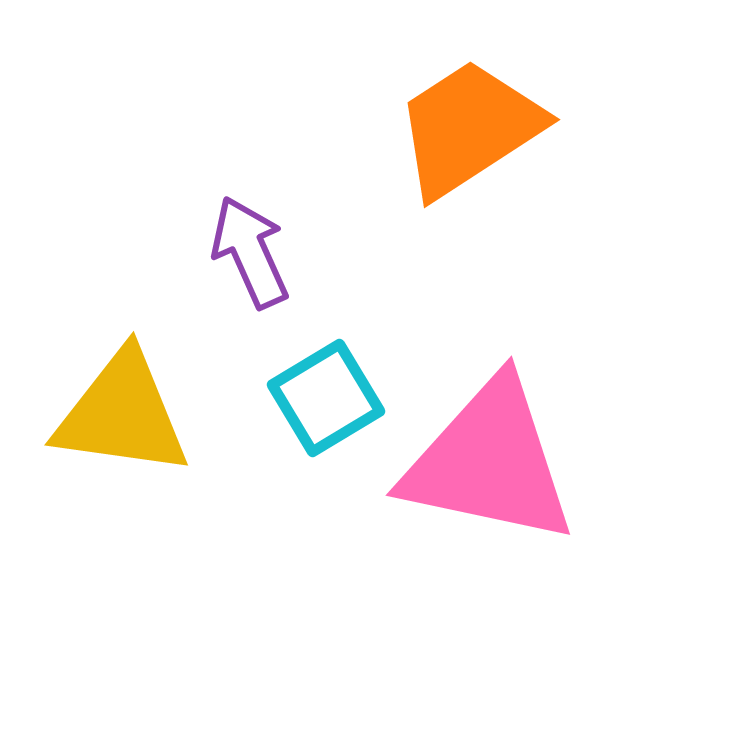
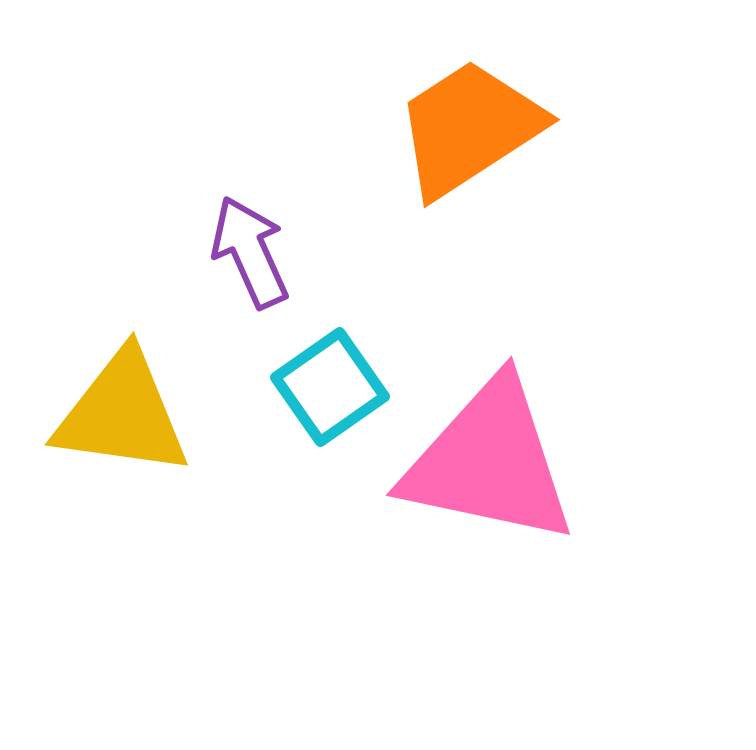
cyan square: moved 4 px right, 11 px up; rotated 4 degrees counterclockwise
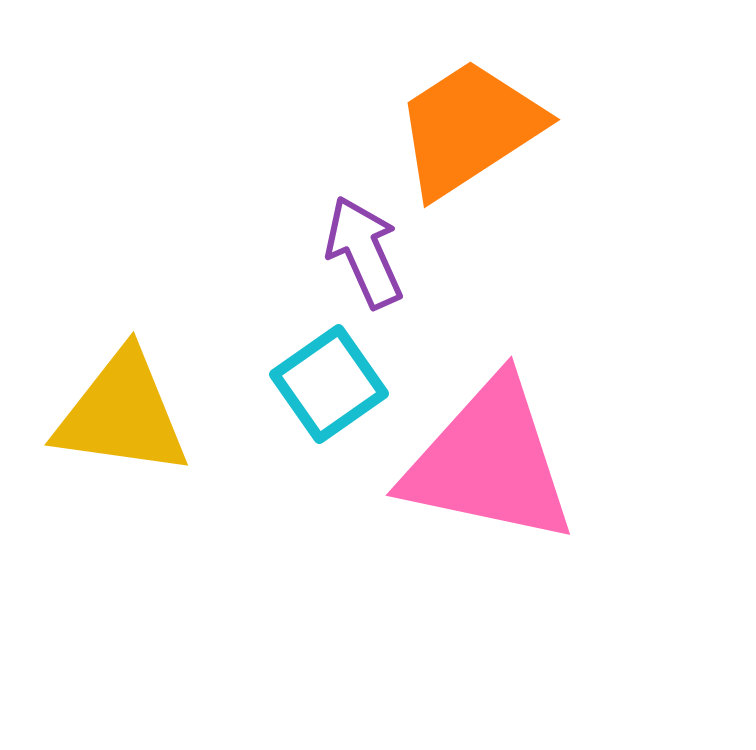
purple arrow: moved 114 px right
cyan square: moved 1 px left, 3 px up
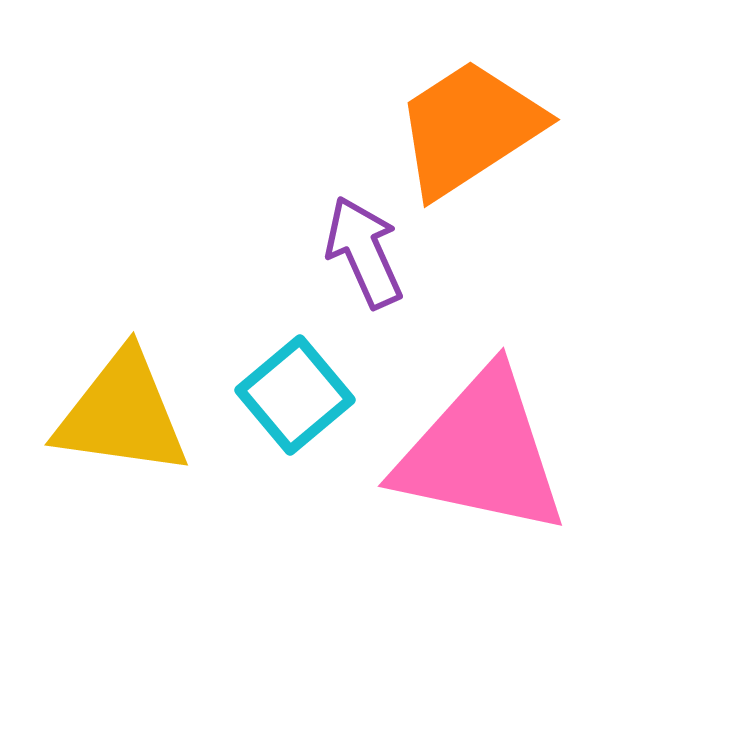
cyan square: moved 34 px left, 11 px down; rotated 5 degrees counterclockwise
pink triangle: moved 8 px left, 9 px up
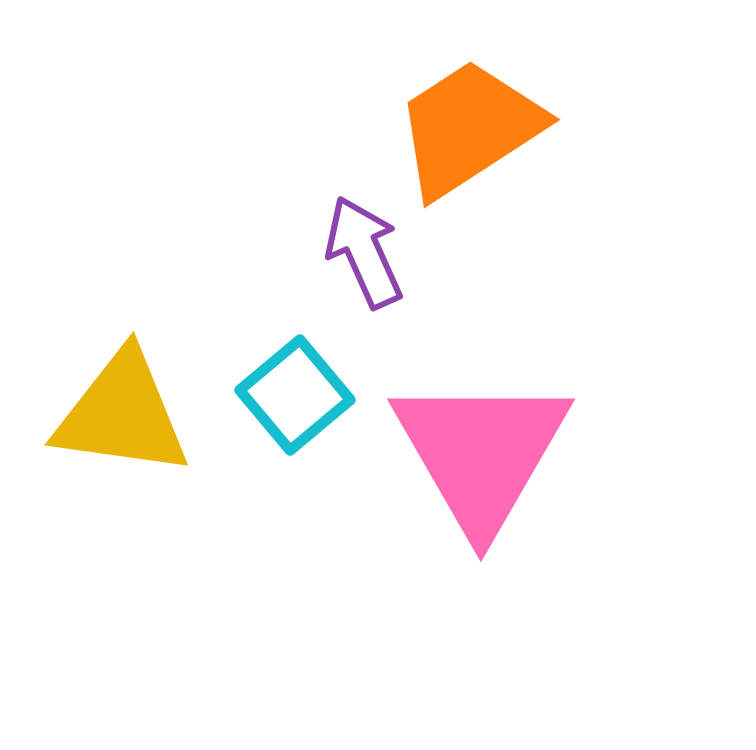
pink triangle: rotated 48 degrees clockwise
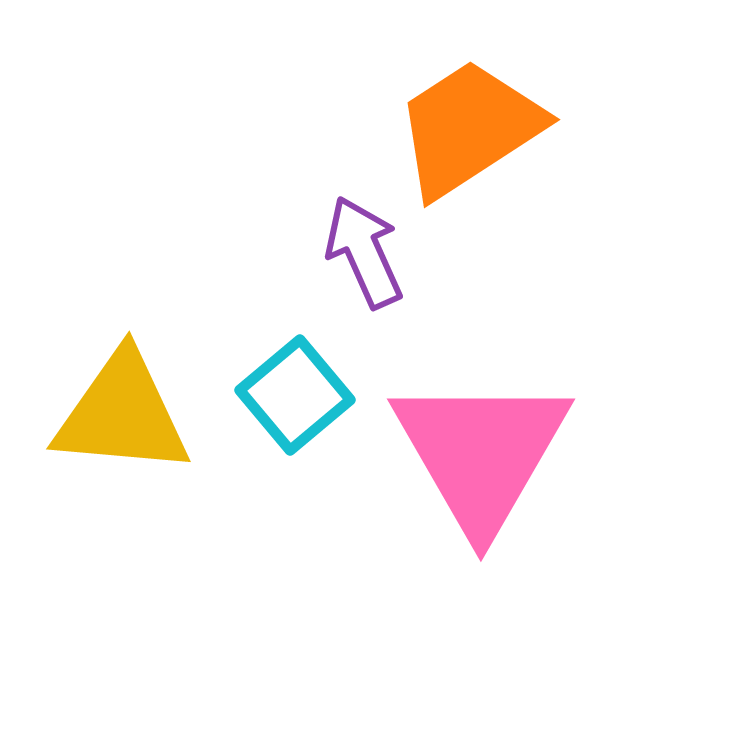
yellow triangle: rotated 3 degrees counterclockwise
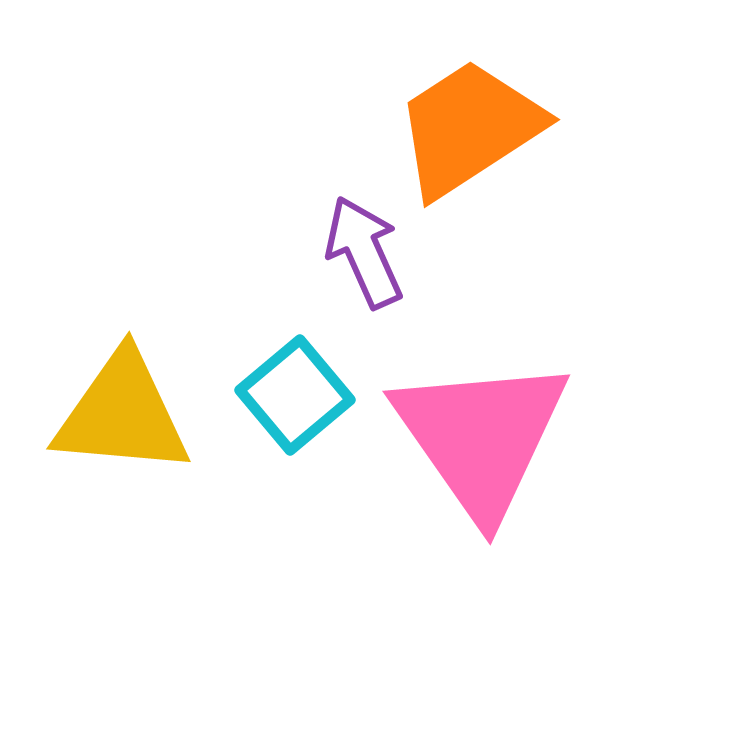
pink triangle: moved 16 px up; rotated 5 degrees counterclockwise
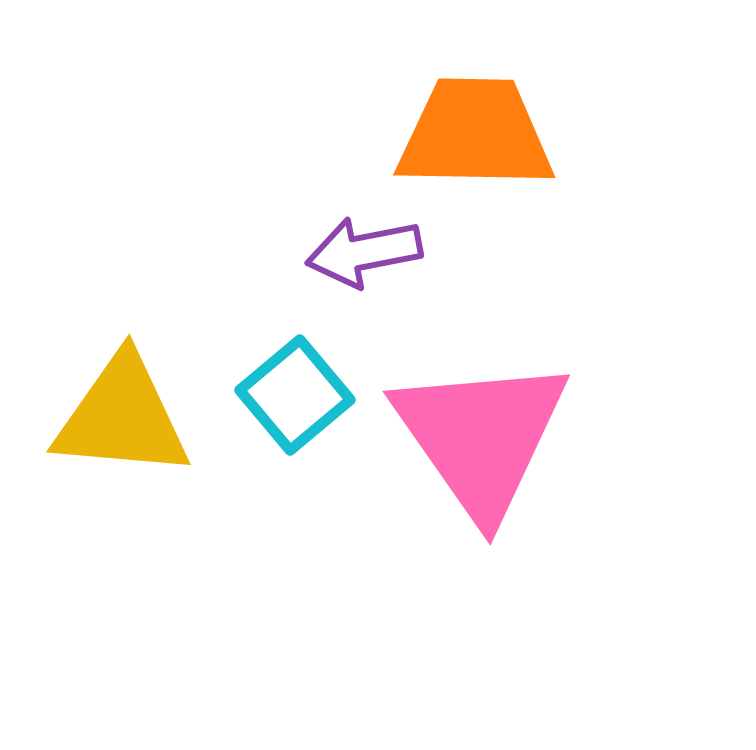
orange trapezoid: moved 6 px right, 6 px down; rotated 34 degrees clockwise
purple arrow: rotated 77 degrees counterclockwise
yellow triangle: moved 3 px down
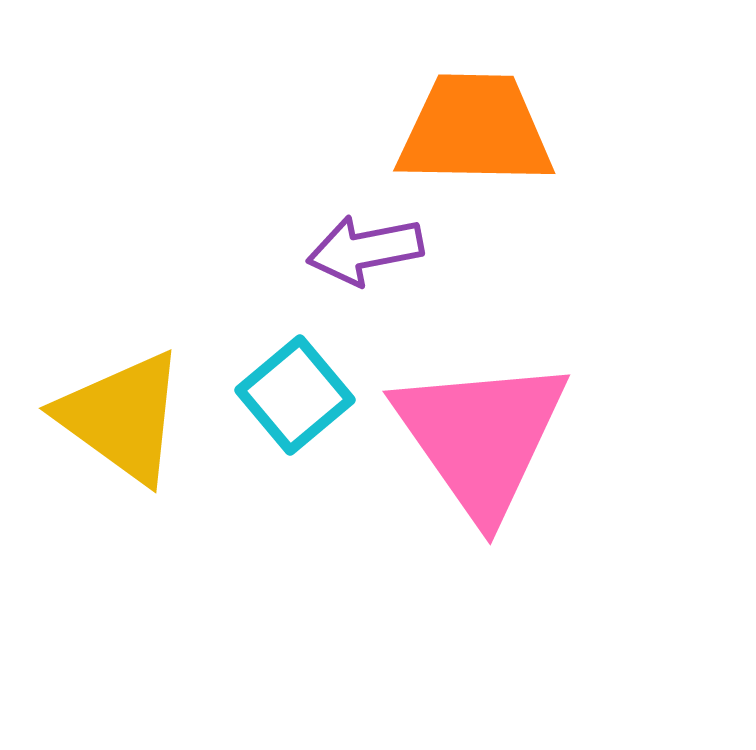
orange trapezoid: moved 4 px up
purple arrow: moved 1 px right, 2 px up
yellow triangle: rotated 31 degrees clockwise
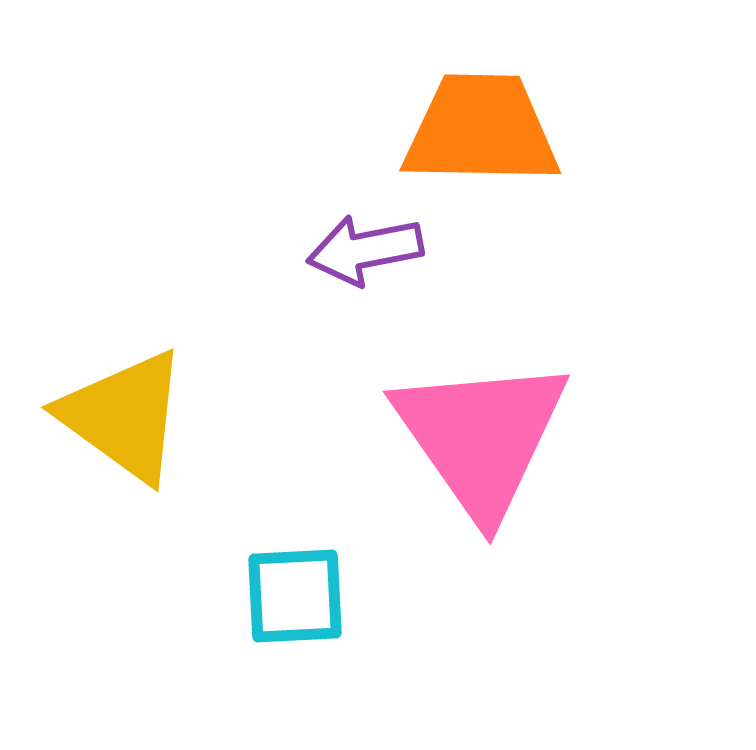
orange trapezoid: moved 6 px right
cyan square: moved 201 px down; rotated 37 degrees clockwise
yellow triangle: moved 2 px right, 1 px up
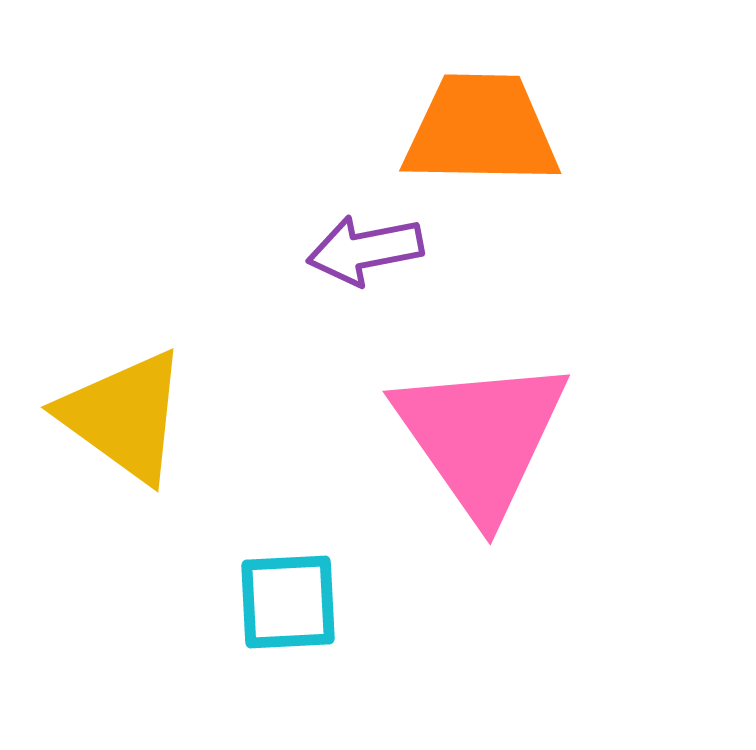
cyan square: moved 7 px left, 6 px down
